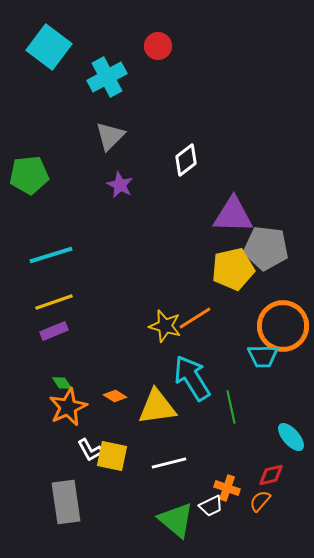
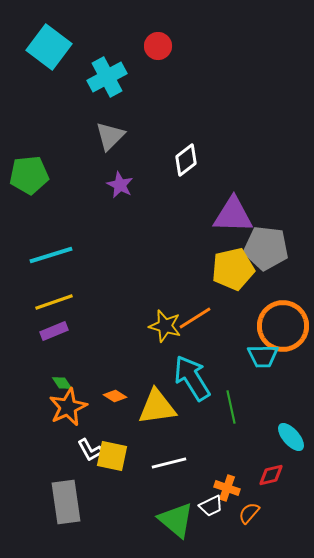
orange semicircle: moved 11 px left, 12 px down
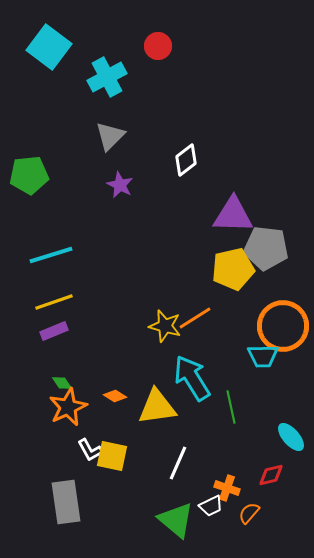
white line: moved 9 px right; rotated 52 degrees counterclockwise
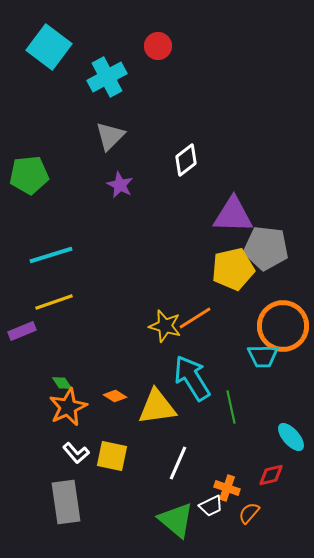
purple rectangle: moved 32 px left
white L-shape: moved 14 px left, 3 px down; rotated 12 degrees counterclockwise
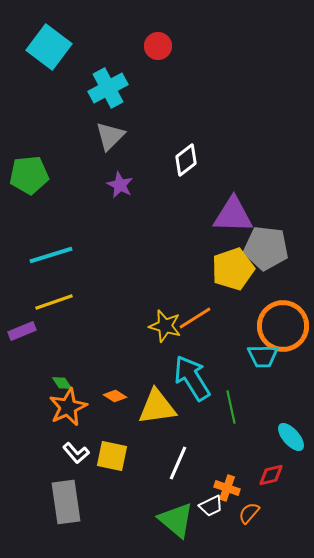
cyan cross: moved 1 px right, 11 px down
yellow pentagon: rotated 6 degrees counterclockwise
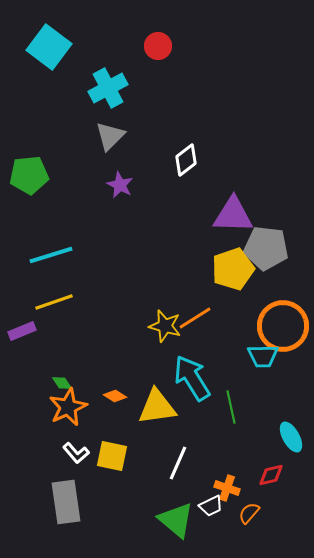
cyan ellipse: rotated 12 degrees clockwise
